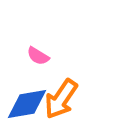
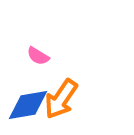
blue diamond: moved 1 px right, 1 px down
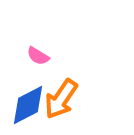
blue diamond: rotated 18 degrees counterclockwise
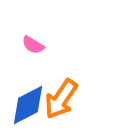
pink semicircle: moved 5 px left, 11 px up
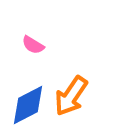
orange arrow: moved 10 px right, 3 px up
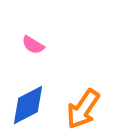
orange arrow: moved 12 px right, 13 px down
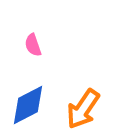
pink semicircle: rotated 40 degrees clockwise
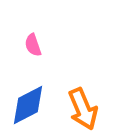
orange arrow: rotated 57 degrees counterclockwise
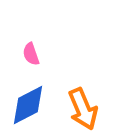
pink semicircle: moved 2 px left, 9 px down
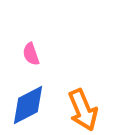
orange arrow: moved 1 px down
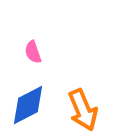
pink semicircle: moved 2 px right, 2 px up
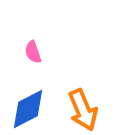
blue diamond: moved 4 px down
